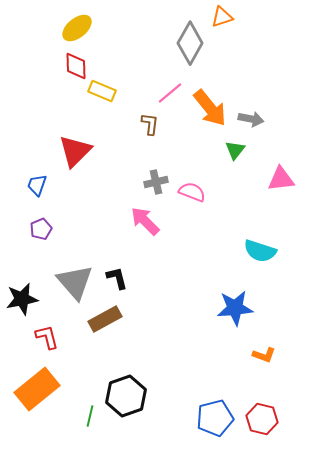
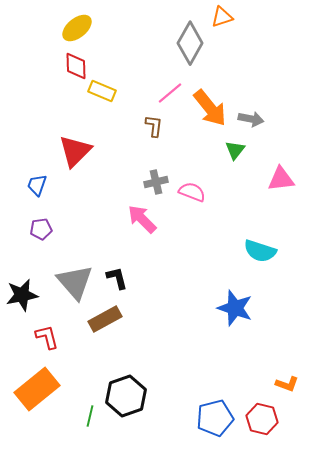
brown L-shape: moved 4 px right, 2 px down
pink arrow: moved 3 px left, 2 px up
purple pentagon: rotated 15 degrees clockwise
black star: moved 4 px up
blue star: rotated 24 degrees clockwise
orange L-shape: moved 23 px right, 29 px down
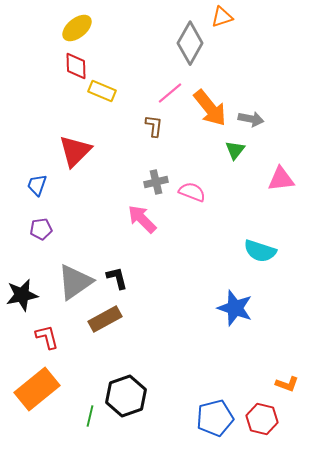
gray triangle: rotated 36 degrees clockwise
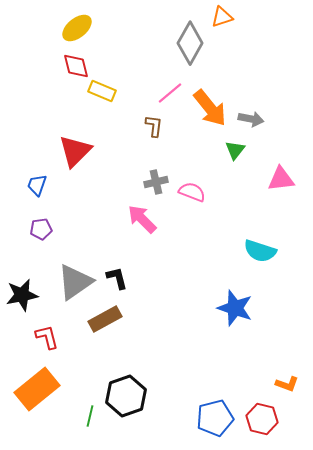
red diamond: rotated 12 degrees counterclockwise
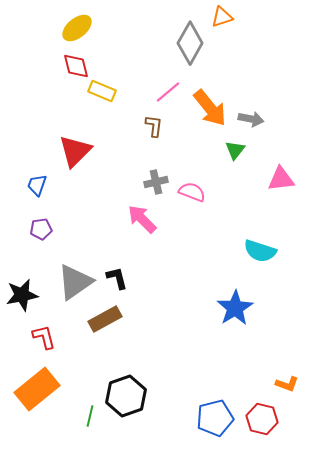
pink line: moved 2 px left, 1 px up
blue star: rotated 21 degrees clockwise
red L-shape: moved 3 px left
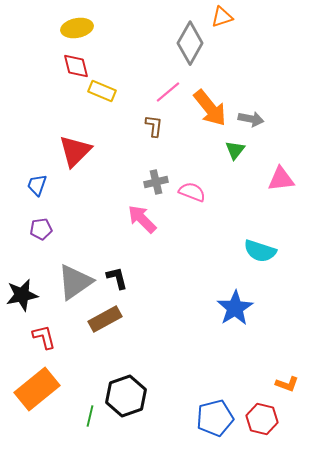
yellow ellipse: rotated 28 degrees clockwise
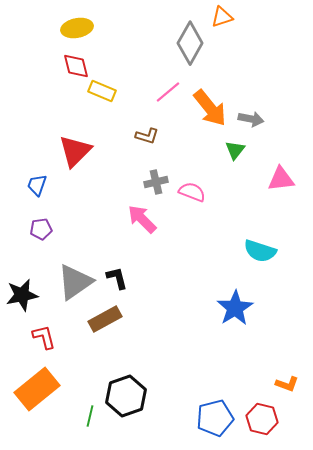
brown L-shape: moved 7 px left, 10 px down; rotated 100 degrees clockwise
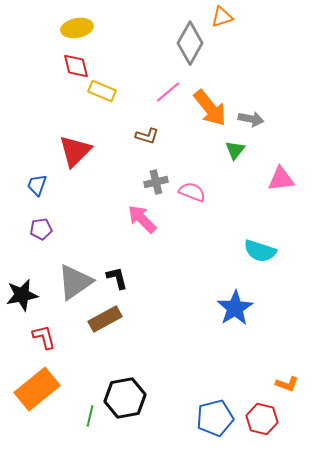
black hexagon: moved 1 px left, 2 px down; rotated 9 degrees clockwise
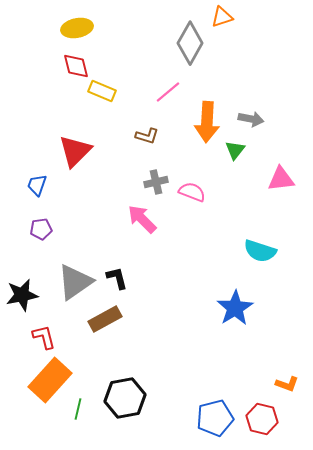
orange arrow: moved 3 px left, 14 px down; rotated 42 degrees clockwise
orange rectangle: moved 13 px right, 9 px up; rotated 9 degrees counterclockwise
green line: moved 12 px left, 7 px up
